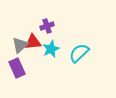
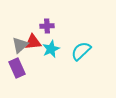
purple cross: rotated 16 degrees clockwise
cyan semicircle: moved 2 px right, 2 px up
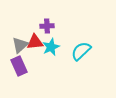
red triangle: moved 2 px right
cyan star: moved 2 px up
purple rectangle: moved 2 px right, 2 px up
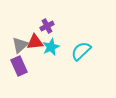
purple cross: rotated 24 degrees counterclockwise
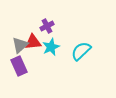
red triangle: moved 2 px left
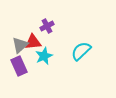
cyan star: moved 7 px left, 9 px down
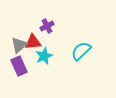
gray triangle: moved 1 px left
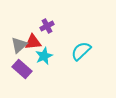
purple rectangle: moved 3 px right, 3 px down; rotated 24 degrees counterclockwise
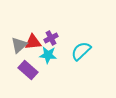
purple cross: moved 4 px right, 12 px down
cyan star: moved 4 px right, 1 px up; rotated 30 degrees clockwise
purple rectangle: moved 6 px right, 1 px down
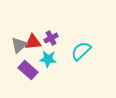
cyan star: moved 4 px down
